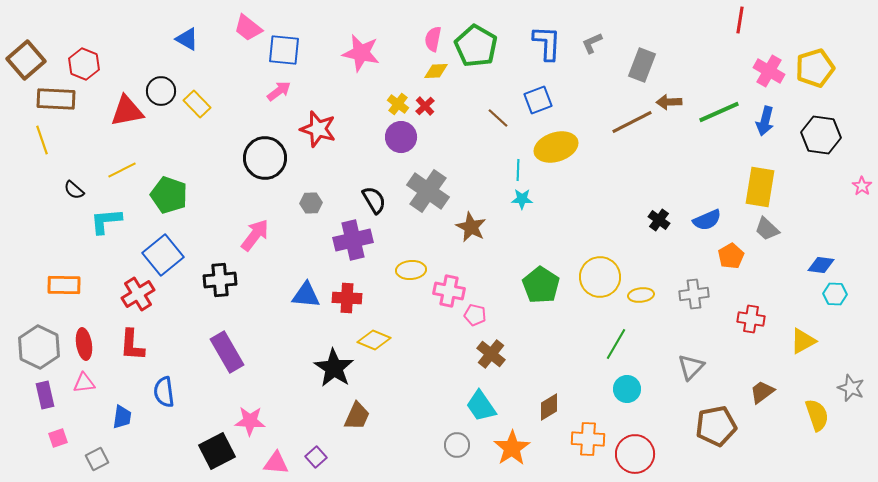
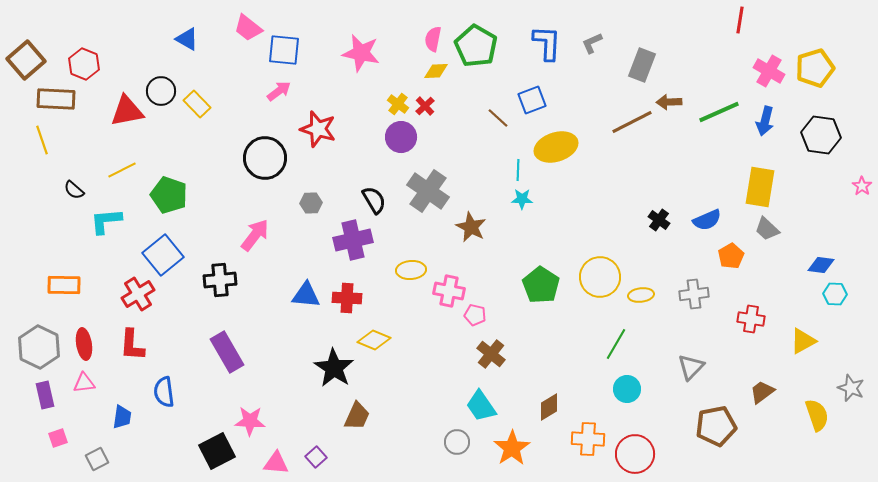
blue square at (538, 100): moved 6 px left
gray circle at (457, 445): moved 3 px up
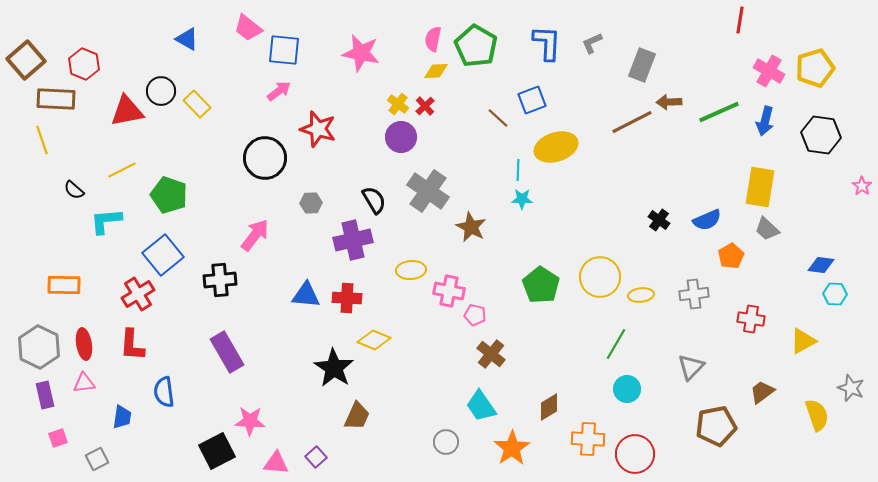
gray circle at (457, 442): moved 11 px left
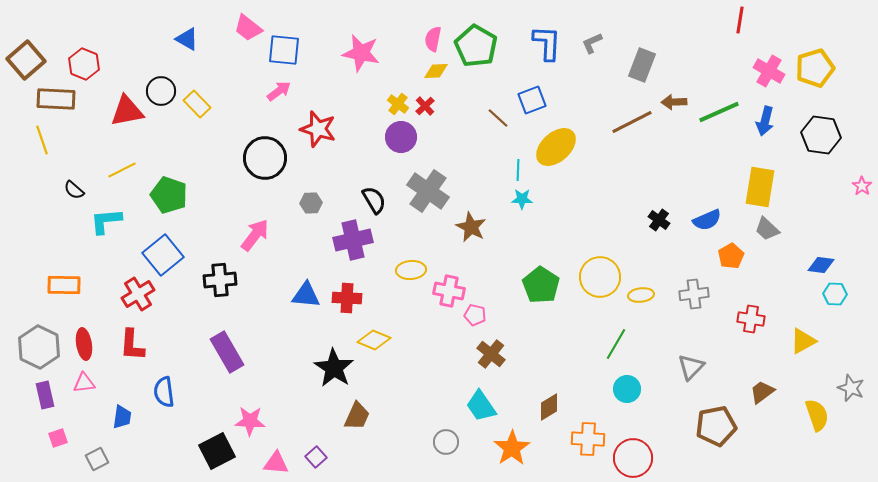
brown arrow at (669, 102): moved 5 px right
yellow ellipse at (556, 147): rotated 24 degrees counterclockwise
red circle at (635, 454): moved 2 px left, 4 px down
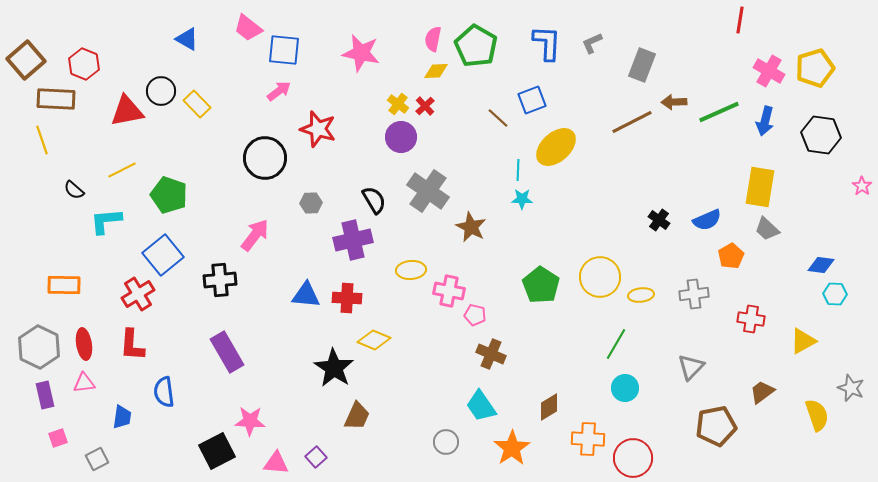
brown cross at (491, 354): rotated 16 degrees counterclockwise
cyan circle at (627, 389): moved 2 px left, 1 px up
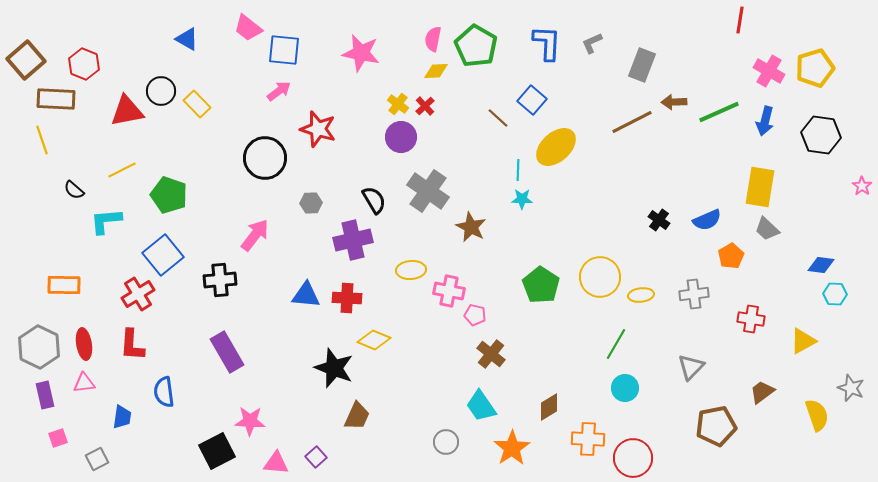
blue square at (532, 100): rotated 28 degrees counterclockwise
brown cross at (491, 354): rotated 16 degrees clockwise
black star at (334, 368): rotated 12 degrees counterclockwise
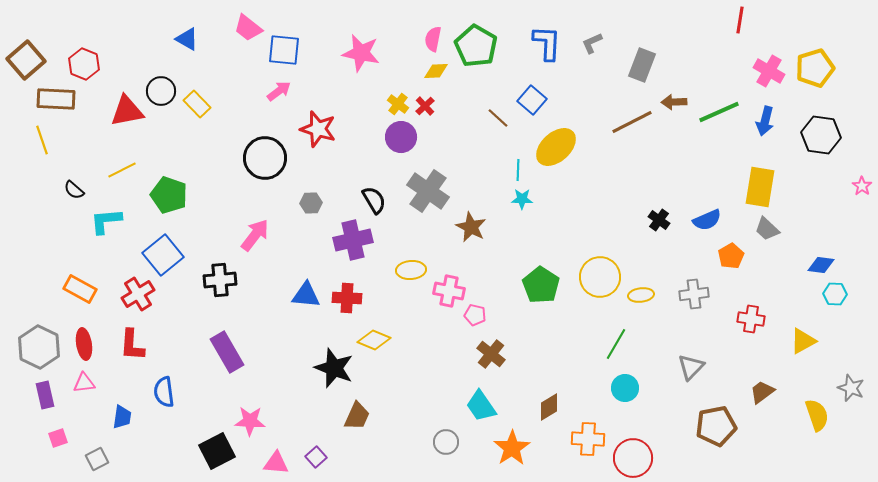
orange rectangle at (64, 285): moved 16 px right, 4 px down; rotated 28 degrees clockwise
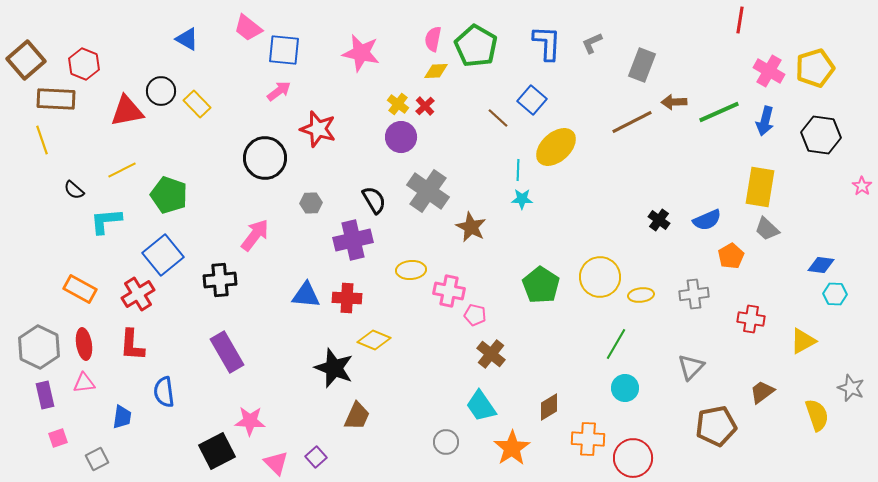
pink triangle at (276, 463): rotated 40 degrees clockwise
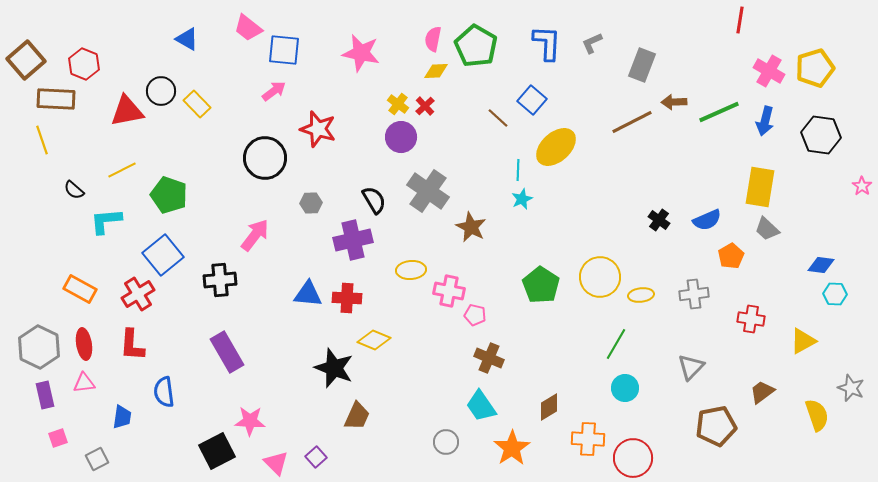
pink arrow at (279, 91): moved 5 px left
cyan star at (522, 199): rotated 25 degrees counterclockwise
blue triangle at (306, 295): moved 2 px right, 1 px up
brown cross at (491, 354): moved 2 px left, 4 px down; rotated 16 degrees counterclockwise
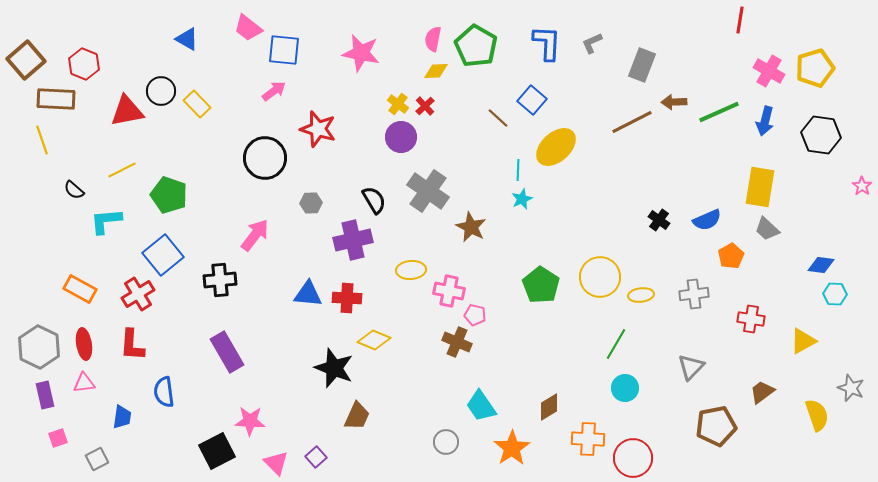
brown cross at (489, 358): moved 32 px left, 16 px up
